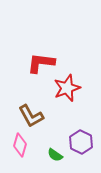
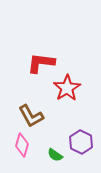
red star: rotated 12 degrees counterclockwise
pink diamond: moved 2 px right
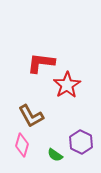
red star: moved 3 px up
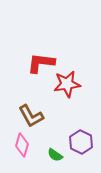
red star: moved 1 px up; rotated 24 degrees clockwise
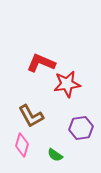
red L-shape: rotated 16 degrees clockwise
purple hexagon: moved 14 px up; rotated 25 degrees clockwise
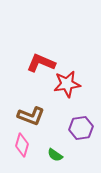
brown L-shape: rotated 40 degrees counterclockwise
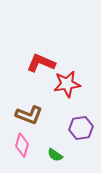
brown L-shape: moved 2 px left, 1 px up
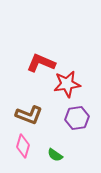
purple hexagon: moved 4 px left, 10 px up
pink diamond: moved 1 px right, 1 px down
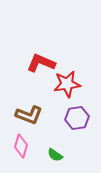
pink diamond: moved 2 px left
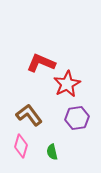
red star: rotated 20 degrees counterclockwise
brown L-shape: rotated 148 degrees counterclockwise
green semicircle: moved 3 px left, 3 px up; rotated 42 degrees clockwise
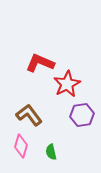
red L-shape: moved 1 px left
purple hexagon: moved 5 px right, 3 px up
green semicircle: moved 1 px left
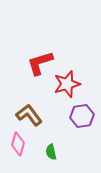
red L-shape: rotated 40 degrees counterclockwise
red star: rotated 12 degrees clockwise
purple hexagon: moved 1 px down
pink diamond: moved 3 px left, 2 px up
